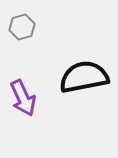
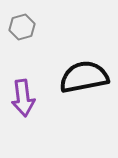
purple arrow: rotated 18 degrees clockwise
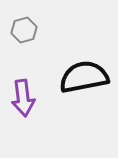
gray hexagon: moved 2 px right, 3 px down
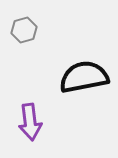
purple arrow: moved 7 px right, 24 px down
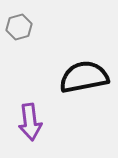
gray hexagon: moved 5 px left, 3 px up
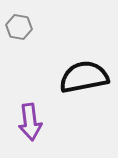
gray hexagon: rotated 25 degrees clockwise
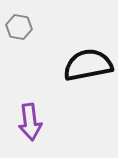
black semicircle: moved 4 px right, 12 px up
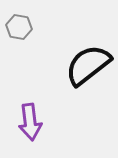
black semicircle: rotated 27 degrees counterclockwise
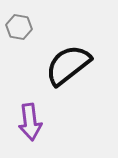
black semicircle: moved 20 px left
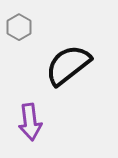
gray hexagon: rotated 20 degrees clockwise
